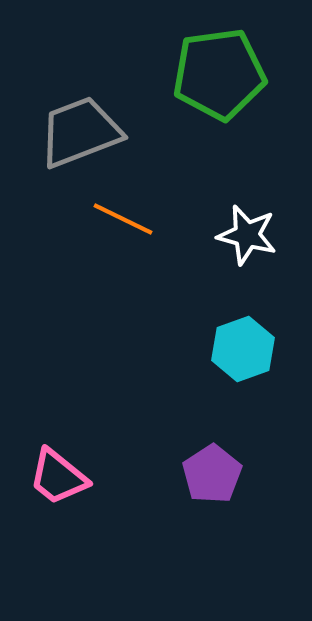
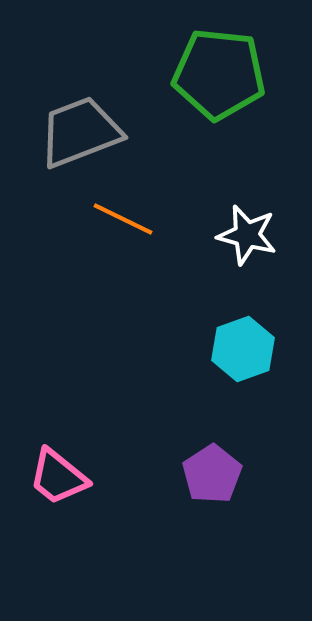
green pentagon: rotated 14 degrees clockwise
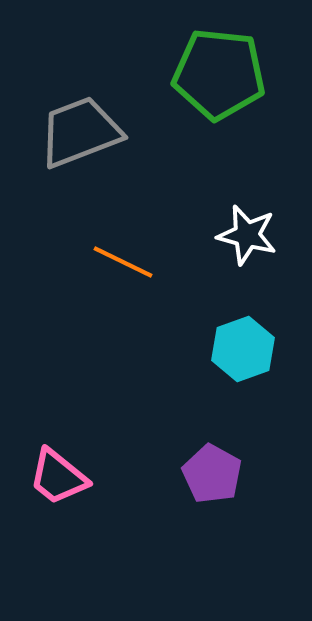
orange line: moved 43 px down
purple pentagon: rotated 10 degrees counterclockwise
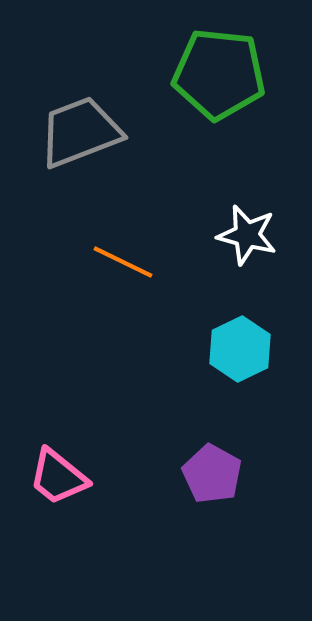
cyan hexagon: moved 3 px left; rotated 6 degrees counterclockwise
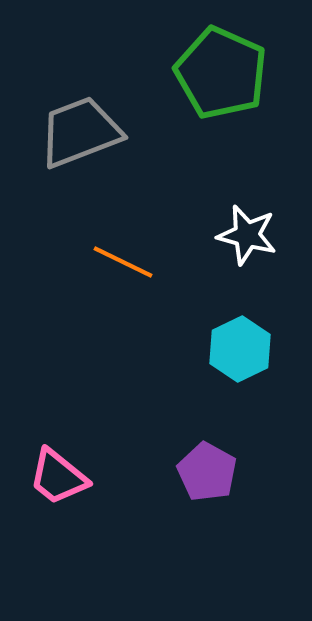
green pentagon: moved 2 px right, 1 px up; rotated 18 degrees clockwise
purple pentagon: moved 5 px left, 2 px up
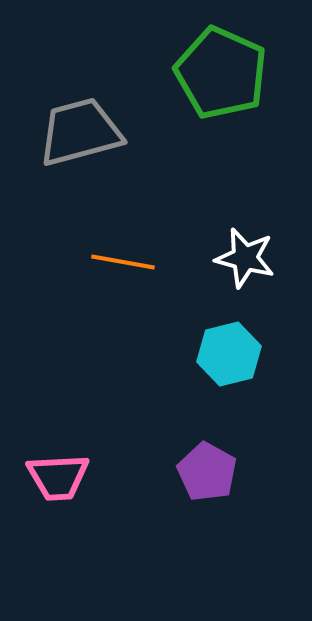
gray trapezoid: rotated 6 degrees clockwise
white star: moved 2 px left, 23 px down
orange line: rotated 16 degrees counterclockwise
cyan hexagon: moved 11 px left, 5 px down; rotated 12 degrees clockwise
pink trapezoid: rotated 42 degrees counterclockwise
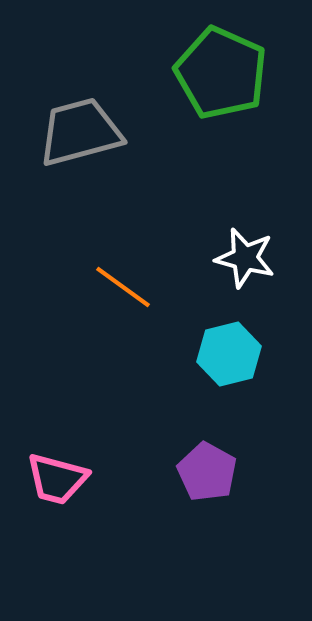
orange line: moved 25 px down; rotated 26 degrees clockwise
pink trapezoid: moved 1 px left, 2 px down; rotated 18 degrees clockwise
